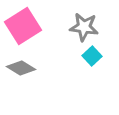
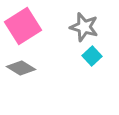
gray star: rotated 8 degrees clockwise
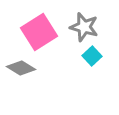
pink square: moved 16 px right, 6 px down
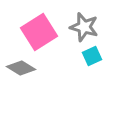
cyan square: rotated 18 degrees clockwise
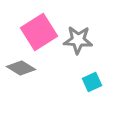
gray star: moved 6 px left, 13 px down; rotated 12 degrees counterclockwise
cyan square: moved 26 px down
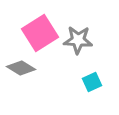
pink square: moved 1 px right, 1 px down
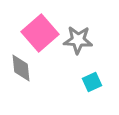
pink square: rotated 9 degrees counterclockwise
gray diamond: rotated 52 degrees clockwise
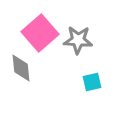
cyan square: rotated 12 degrees clockwise
